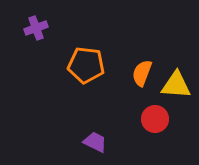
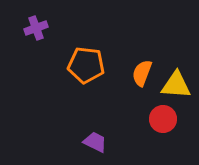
red circle: moved 8 px right
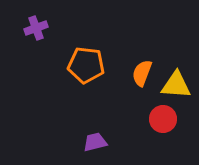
purple trapezoid: rotated 40 degrees counterclockwise
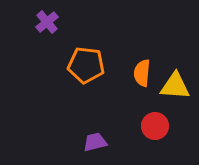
purple cross: moved 11 px right, 6 px up; rotated 20 degrees counterclockwise
orange semicircle: rotated 16 degrees counterclockwise
yellow triangle: moved 1 px left, 1 px down
red circle: moved 8 px left, 7 px down
